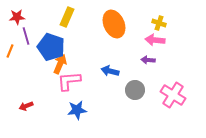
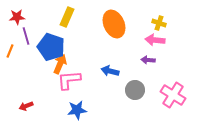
pink L-shape: moved 1 px up
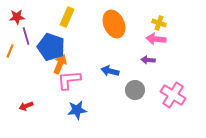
pink arrow: moved 1 px right, 1 px up
